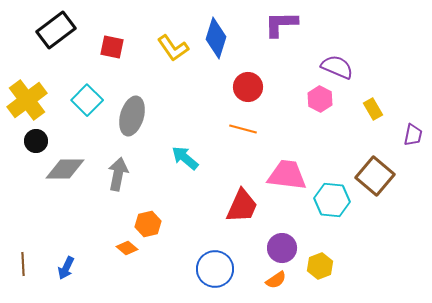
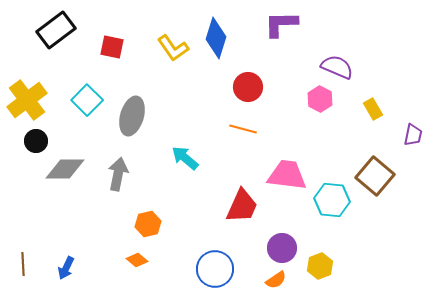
orange diamond: moved 10 px right, 12 px down
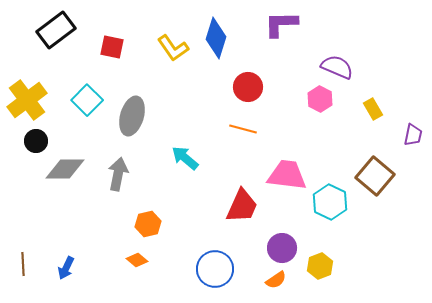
cyan hexagon: moved 2 px left, 2 px down; rotated 20 degrees clockwise
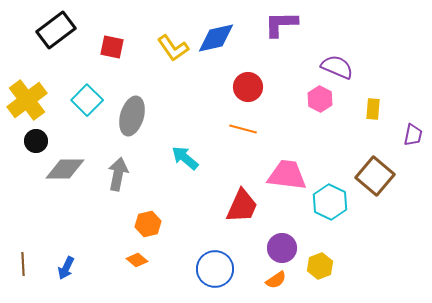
blue diamond: rotated 60 degrees clockwise
yellow rectangle: rotated 35 degrees clockwise
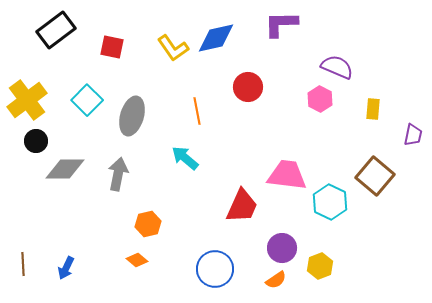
orange line: moved 46 px left, 18 px up; rotated 64 degrees clockwise
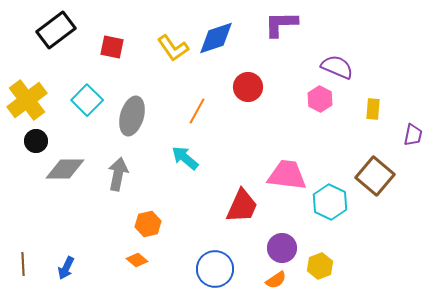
blue diamond: rotated 6 degrees counterclockwise
orange line: rotated 40 degrees clockwise
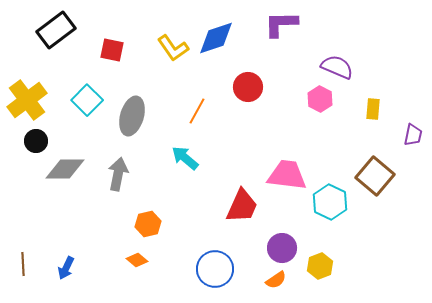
red square: moved 3 px down
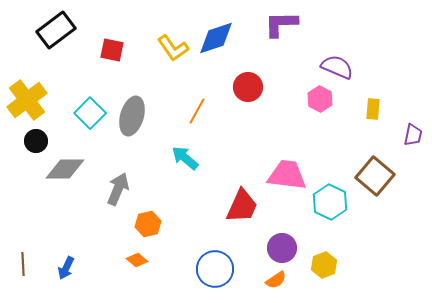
cyan square: moved 3 px right, 13 px down
gray arrow: moved 15 px down; rotated 12 degrees clockwise
yellow hexagon: moved 4 px right, 1 px up
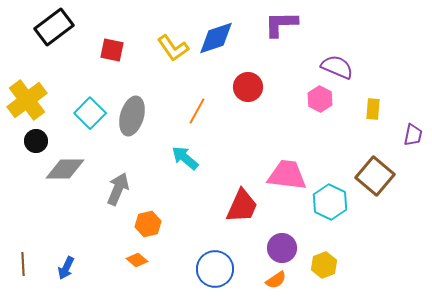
black rectangle: moved 2 px left, 3 px up
